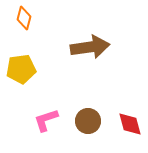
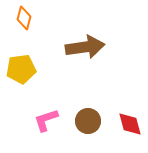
brown arrow: moved 5 px left
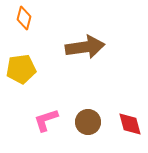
brown circle: moved 1 px down
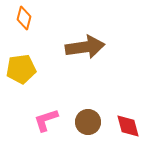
red diamond: moved 2 px left, 2 px down
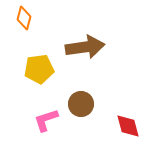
yellow pentagon: moved 18 px right
brown circle: moved 7 px left, 18 px up
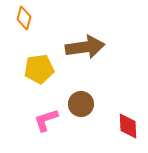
red diamond: rotated 12 degrees clockwise
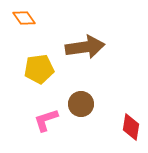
orange diamond: rotated 50 degrees counterclockwise
red diamond: moved 3 px right, 1 px down; rotated 12 degrees clockwise
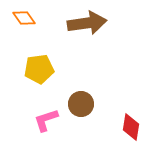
brown arrow: moved 2 px right, 24 px up
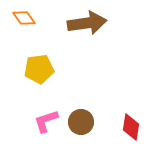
brown circle: moved 18 px down
pink L-shape: moved 1 px down
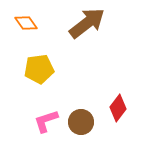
orange diamond: moved 2 px right, 5 px down
brown arrow: rotated 30 degrees counterclockwise
red diamond: moved 13 px left, 19 px up; rotated 28 degrees clockwise
